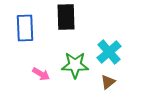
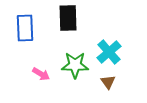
black rectangle: moved 2 px right, 1 px down
brown triangle: rotated 28 degrees counterclockwise
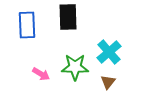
black rectangle: moved 1 px up
blue rectangle: moved 2 px right, 3 px up
green star: moved 2 px down
brown triangle: rotated 14 degrees clockwise
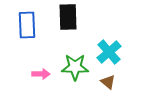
pink arrow: rotated 30 degrees counterclockwise
brown triangle: rotated 28 degrees counterclockwise
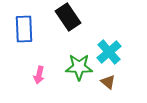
black rectangle: rotated 32 degrees counterclockwise
blue rectangle: moved 3 px left, 4 px down
green star: moved 4 px right
pink arrow: moved 2 px left, 1 px down; rotated 102 degrees clockwise
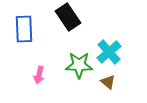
green star: moved 2 px up
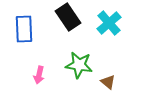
cyan cross: moved 29 px up
green star: rotated 8 degrees clockwise
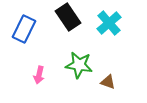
blue rectangle: rotated 28 degrees clockwise
brown triangle: rotated 21 degrees counterclockwise
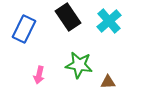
cyan cross: moved 2 px up
brown triangle: rotated 21 degrees counterclockwise
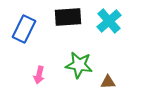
black rectangle: rotated 60 degrees counterclockwise
